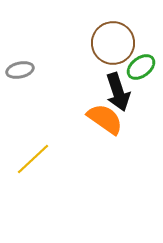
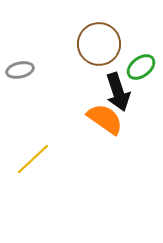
brown circle: moved 14 px left, 1 px down
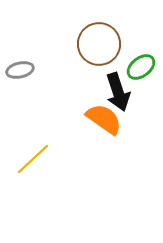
orange semicircle: moved 1 px left
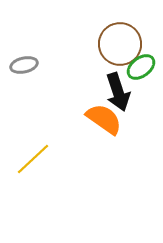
brown circle: moved 21 px right
gray ellipse: moved 4 px right, 5 px up
